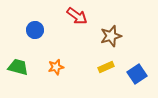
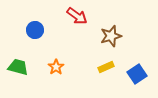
orange star: rotated 21 degrees counterclockwise
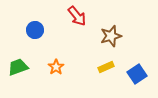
red arrow: rotated 15 degrees clockwise
green trapezoid: rotated 35 degrees counterclockwise
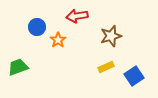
red arrow: rotated 120 degrees clockwise
blue circle: moved 2 px right, 3 px up
orange star: moved 2 px right, 27 px up
blue square: moved 3 px left, 2 px down
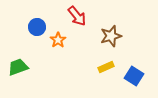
red arrow: rotated 120 degrees counterclockwise
blue square: rotated 24 degrees counterclockwise
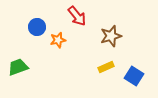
orange star: rotated 21 degrees clockwise
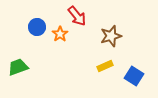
orange star: moved 2 px right, 6 px up; rotated 21 degrees counterclockwise
yellow rectangle: moved 1 px left, 1 px up
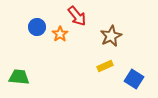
brown star: rotated 10 degrees counterclockwise
green trapezoid: moved 1 px right, 10 px down; rotated 25 degrees clockwise
blue square: moved 3 px down
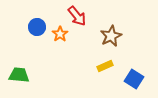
green trapezoid: moved 2 px up
